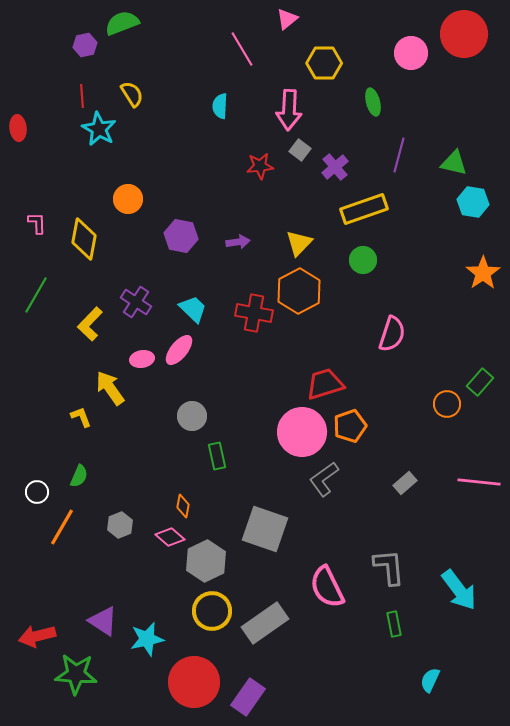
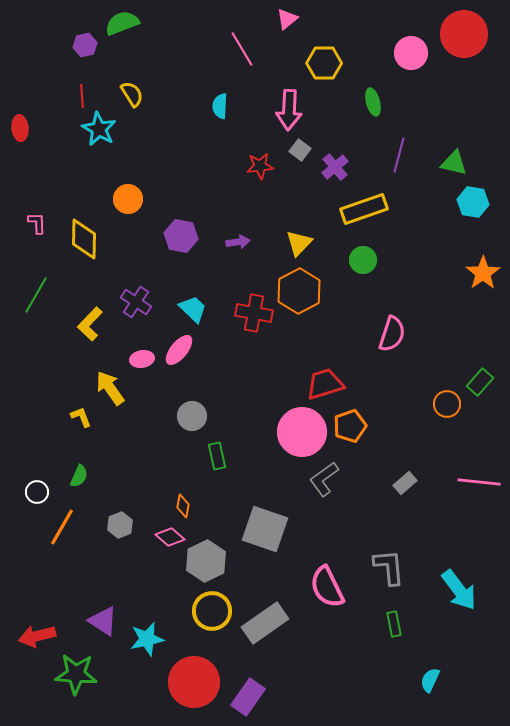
red ellipse at (18, 128): moved 2 px right
yellow diamond at (84, 239): rotated 9 degrees counterclockwise
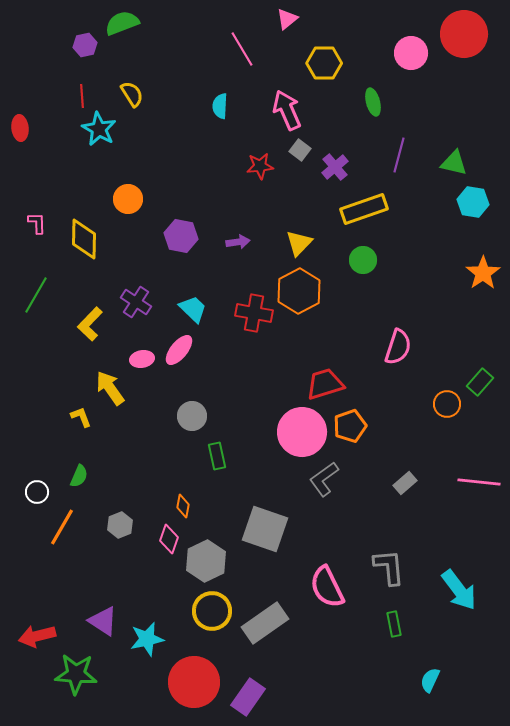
pink arrow at (289, 110): moved 2 px left; rotated 153 degrees clockwise
pink semicircle at (392, 334): moved 6 px right, 13 px down
pink diamond at (170, 537): moved 1 px left, 2 px down; rotated 68 degrees clockwise
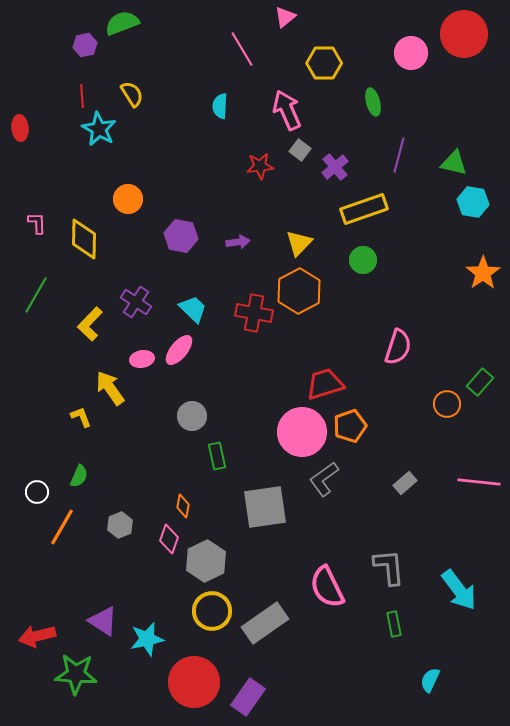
pink triangle at (287, 19): moved 2 px left, 2 px up
gray square at (265, 529): moved 22 px up; rotated 27 degrees counterclockwise
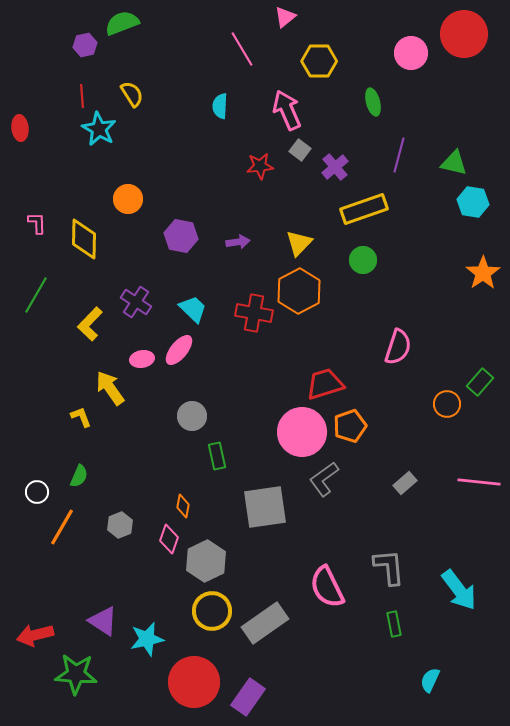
yellow hexagon at (324, 63): moved 5 px left, 2 px up
red arrow at (37, 636): moved 2 px left, 1 px up
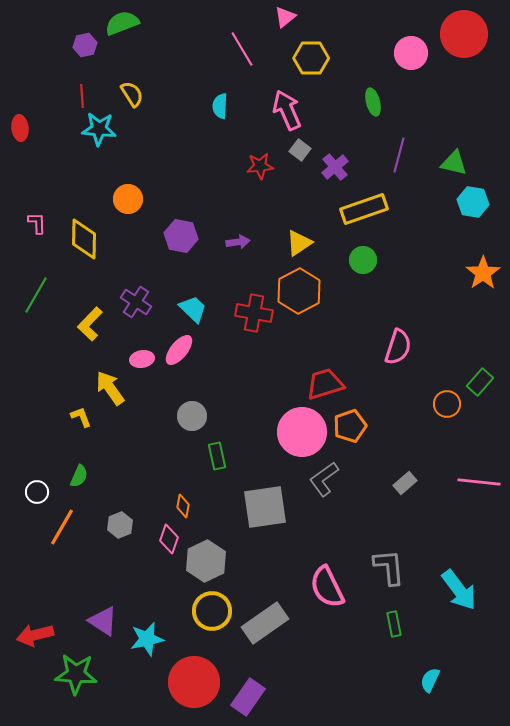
yellow hexagon at (319, 61): moved 8 px left, 3 px up
cyan star at (99, 129): rotated 24 degrees counterclockwise
yellow triangle at (299, 243): rotated 12 degrees clockwise
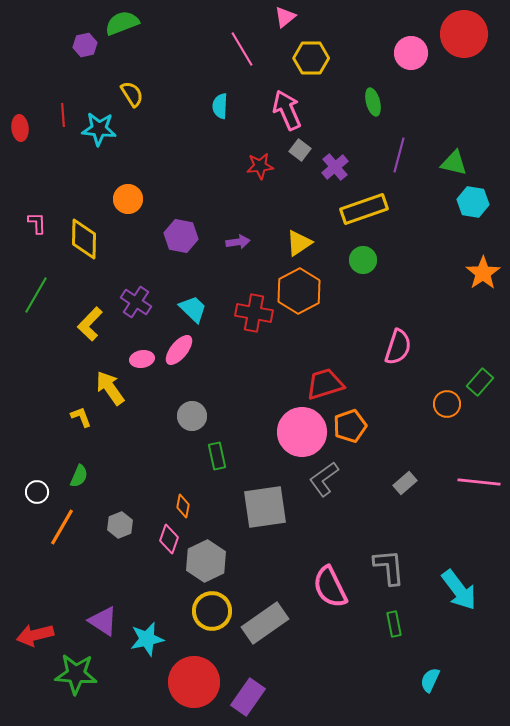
red line at (82, 96): moved 19 px left, 19 px down
pink semicircle at (327, 587): moved 3 px right
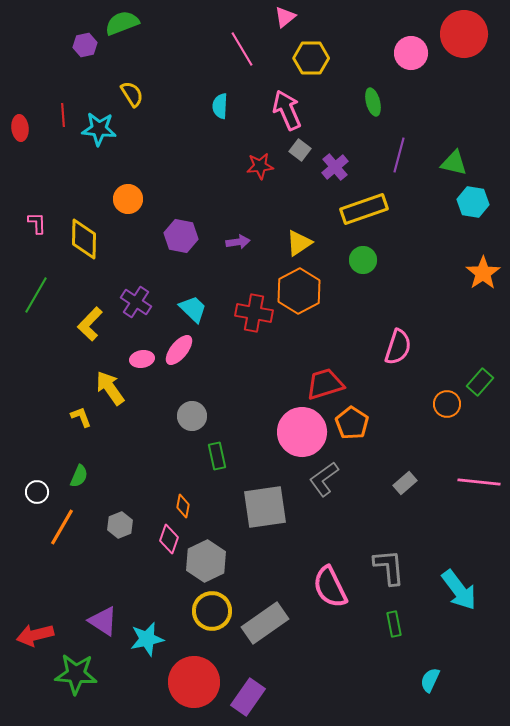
orange pentagon at (350, 426): moved 2 px right, 3 px up; rotated 20 degrees counterclockwise
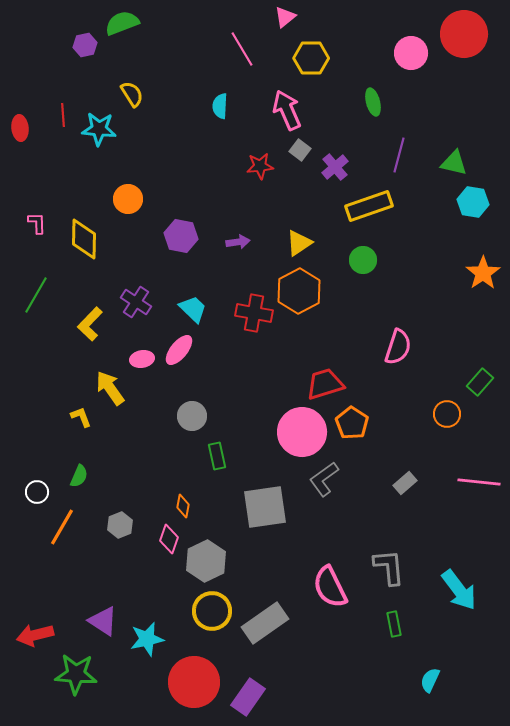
yellow rectangle at (364, 209): moved 5 px right, 3 px up
orange circle at (447, 404): moved 10 px down
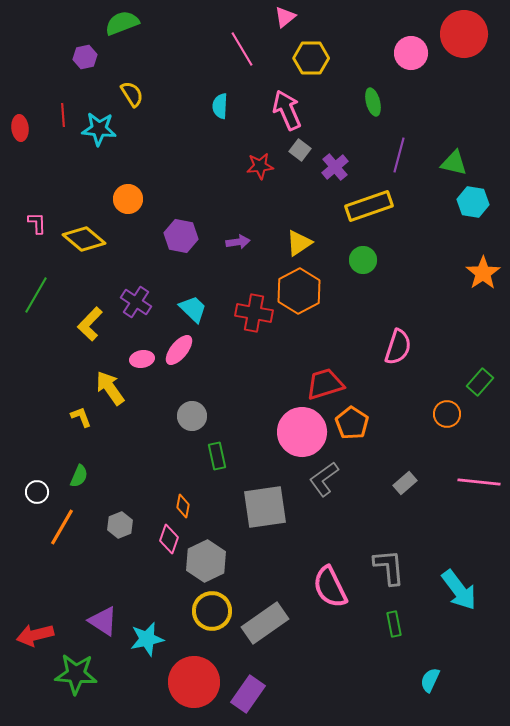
purple hexagon at (85, 45): moved 12 px down
yellow diamond at (84, 239): rotated 51 degrees counterclockwise
purple rectangle at (248, 697): moved 3 px up
